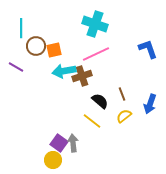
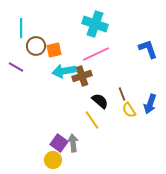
yellow semicircle: moved 5 px right, 6 px up; rotated 84 degrees counterclockwise
yellow line: moved 1 px up; rotated 18 degrees clockwise
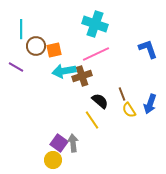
cyan line: moved 1 px down
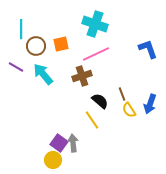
orange square: moved 7 px right, 6 px up
cyan arrow: moved 21 px left, 3 px down; rotated 60 degrees clockwise
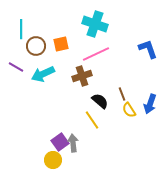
cyan arrow: rotated 75 degrees counterclockwise
purple square: moved 1 px right, 1 px up; rotated 18 degrees clockwise
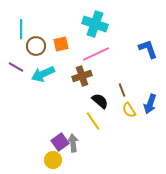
brown line: moved 4 px up
yellow line: moved 1 px right, 1 px down
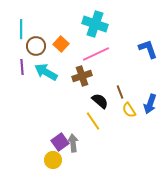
orange square: rotated 35 degrees counterclockwise
purple line: moved 6 px right; rotated 56 degrees clockwise
cyan arrow: moved 3 px right, 2 px up; rotated 55 degrees clockwise
brown line: moved 2 px left, 2 px down
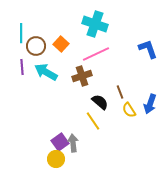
cyan line: moved 4 px down
black semicircle: moved 1 px down
yellow circle: moved 3 px right, 1 px up
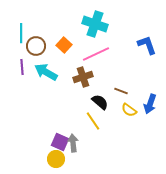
orange square: moved 3 px right, 1 px down
blue L-shape: moved 1 px left, 4 px up
brown cross: moved 1 px right, 1 px down
brown line: moved 1 px right, 1 px up; rotated 48 degrees counterclockwise
yellow semicircle: rotated 21 degrees counterclockwise
purple square: rotated 30 degrees counterclockwise
